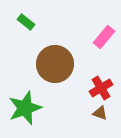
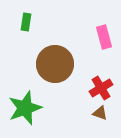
green rectangle: rotated 60 degrees clockwise
pink rectangle: rotated 55 degrees counterclockwise
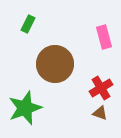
green rectangle: moved 2 px right, 2 px down; rotated 18 degrees clockwise
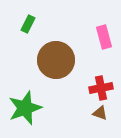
brown circle: moved 1 px right, 4 px up
red cross: rotated 20 degrees clockwise
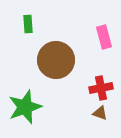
green rectangle: rotated 30 degrees counterclockwise
green star: moved 1 px up
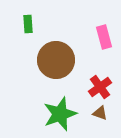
red cross: moved 1 px left, 1 px up; rotated 25 degrees counterclockwise
green star: moved 35 px right, 7 px down
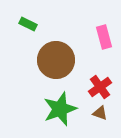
green rectangle: rotated 60 degrees counterclockwise
green star: moved 5 px up
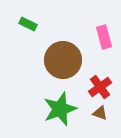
brown circle: moved 7 px right
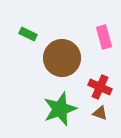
green rectangle: moved 10 px down
brown circle: moved 1 px left, 2 px up
red cross: rotated 30 degrees counterclockwise
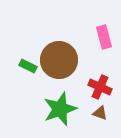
green rectangle: moved 32 px down
brown circle: moved 3 px left, 2 px down
